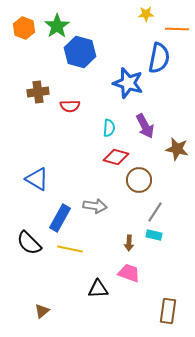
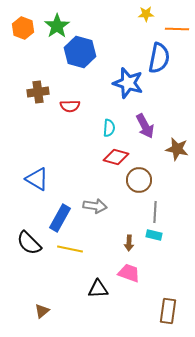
orange hexagon: moved 1 px left
gray line: rotated 30 degrees counterclockwise
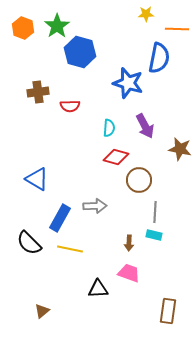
brown star: moved 3 px right
gray arrow: rotated 10 degrees counterclockwise
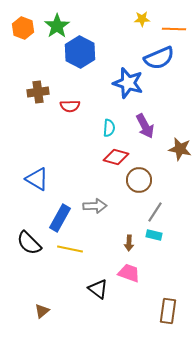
yellow star: moved 4 px left, 5 px down
orange line: moved 3 px left
blue hexagon: rotated 12 degrees clockwise
blue semicircle: rotated 56 degrees clockwise
gray line: rotated 30 degrees clockwise
black triangle: rotated 40 degrees clockwise
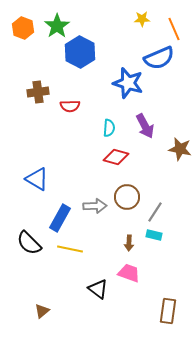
orange line: rotated 65 degrees clockwise
brown circle: moved 12 px left, 17 px down
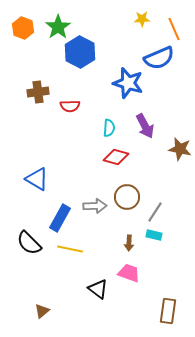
green star: moved 1 px right, 1 px down
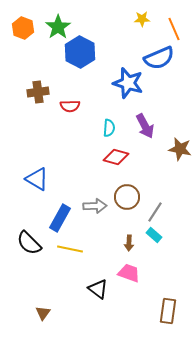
cyan rectangle: rotated 28 degrees clockwise
brown triangle: moved 1 px right, 2 px down; rotated 14 degrees counterclockwise
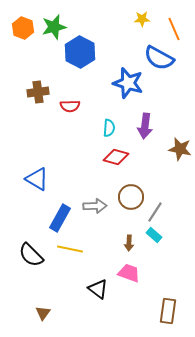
green star: moved 4 px left; rotated 20 degrees clockwise
blue semicircle: rotated 52 degrees clockwise
purple arrow: rotated 35 degrees clockwise
brown circle: moved 4 px right
black semicircle: moved 2 px right, 12 px down
